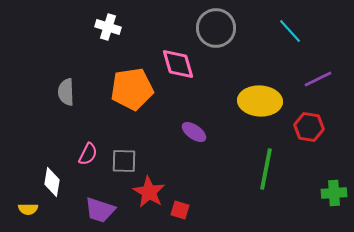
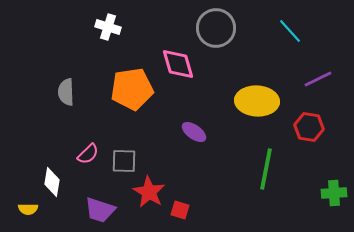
yellow ellipse: moved 3 px left
pink semicircle: rotated 20 degrees clockwise
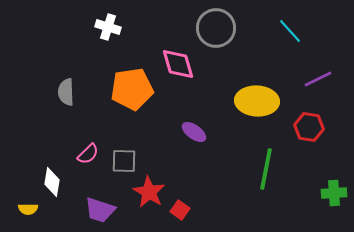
red square: rotated 18 degrees clockwise
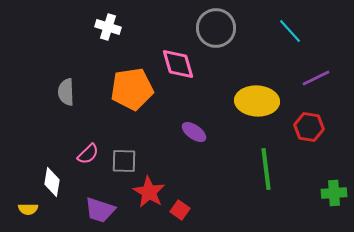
purple line: moved 2 px left, 1 px up
green line: rotated 18 degrees counterclockwise
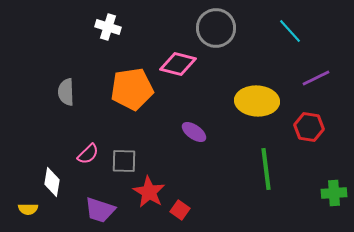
pink diamond: rotated 60 degrees counterclockwise
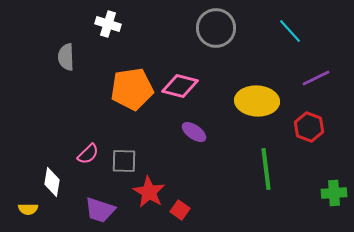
white cross: moved 3 px up
pink diamond: moved 2 px right, 22 px down
gray semicircle: moved 35 px up
red hexagon: rotated 12 degrees clockwise
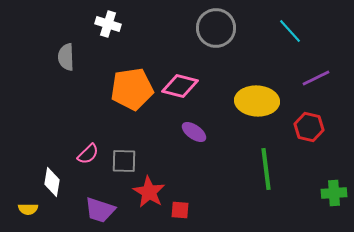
red hexagon: rotated 8 degrees counterclockwise
red square: rotated 30 degrees counterclockwise
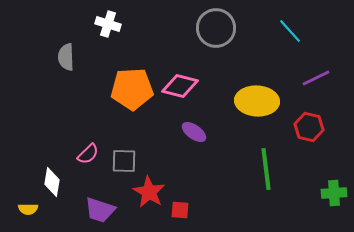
orange pentagon: rotated 6 degrees clockwise
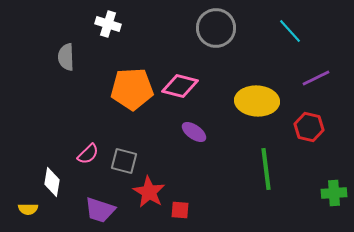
gray square: rotated 12 degrees clockwise
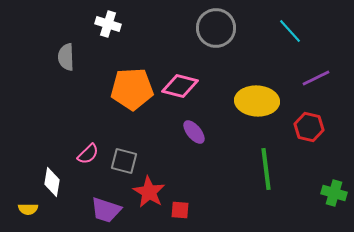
purple ellipse: rotated 15 degrees clockwise
green cross: rotated 20 degrees clockwise
purple trapezoid: moved 6 px right
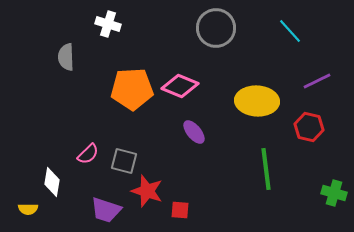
purple line: moved 1 px right, 3 px down
pink diamond: rotated 9 degrees clockwise
red star: moved 2 px left, 1 px up; rotated 12 degrees counterclockwise
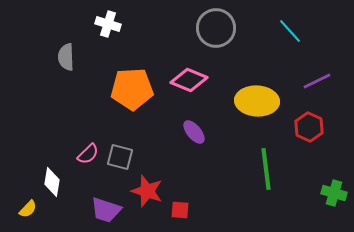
pink diamond: moved 9 px right, 6 px up
red hexagon: rotated 12 degrees clockwise
gray square: moved 4 px left, 4 px up
yellow semicircle: rotated 48 degrees counterclockwise
